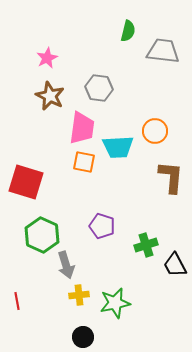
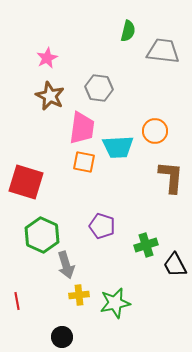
black circle: moved 21 px left
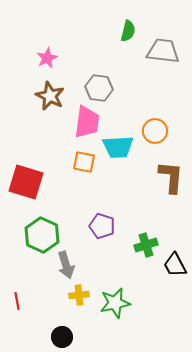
pink trapezoid: moved 5 px right, 6 px up
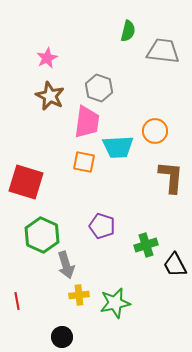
gray hexagon: rotated 12 degrees clockwise
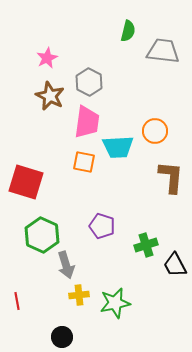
gray hexagon: moved 10 px left, 6 px up; rotated 8 degrees clockwise
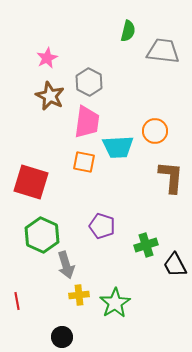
red square: moved 5 px right
green star: rotated 20 degrees counterclockwise
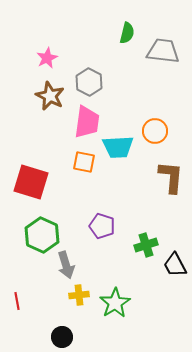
green semicircle: moved 1 px left, 2 px down
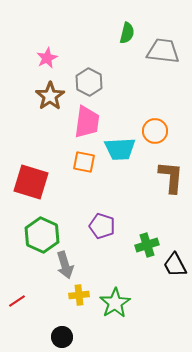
brown star: rotated 12 degrees clockwise
cyan trapezoid: moved 2 px right, 2 px down
green cross: moved 1 px right
gray arrow: moved 1 px left
red line: rotated 66 degrees clockwise
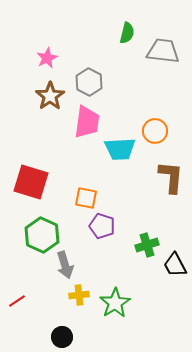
orange square: moved 2 px right, 36 px down
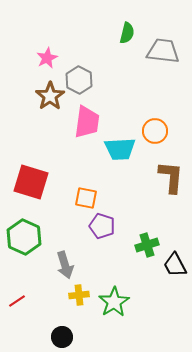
gray hexagon: moved 10 px left, 2 px up
green hexagon: moved 18 px left, 2 px down
green star: moved 1 px left, 1 px up
